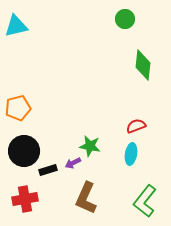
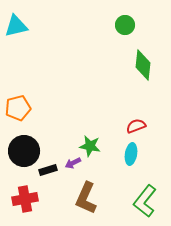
green circle: moved 6 px down
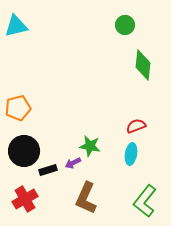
red cross: rotated 20 degrees counterclockwise
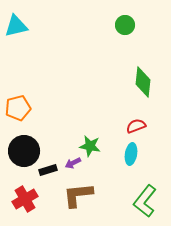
green diamond: moved 17 px down
brown L-shape: moved 8 px left, 3 px up; rotated 60 degrees clockwise
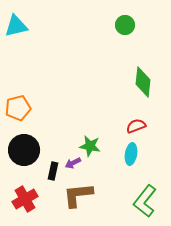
black circle: moved 1 px up
black rectangle: moved 5 px right, 1 px down; rotated 60 degrees counterclockwise
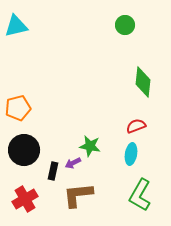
green L-shape: moved 5 px left, 6 px up; rotated 8 degrees counterclockwise
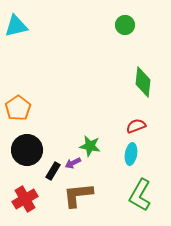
orange pentagon: rotated 20 degrees counterclockwise
black circle: moved 3 px right
black rectangle: rotated 18 degrees clockwise
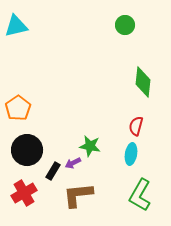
red semicircle: rotated 54 degrees counterclockwise
red cross: moved 1 px left, 6 px up
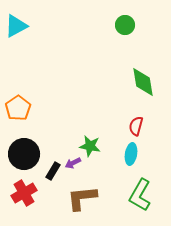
cyan triangle: rotated 15 degrees counterclockwise
green diamond: rotated 16 degrees counterclockwise
black circle: moved 3 px left, 4 px down
brown L-shape: moved 4 px right, 3 px down
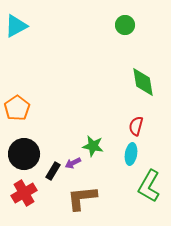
orange pentagon: moved 1 px left
green star: moved 3 px right
green L-shape: moved 9 px right, 9 px up
